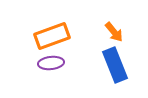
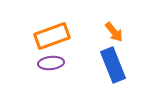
blue rectangle: moved 2 px left
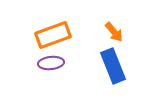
orange rectangle: moved 1 px right, 1 px up
blue rectangle: moved 1 px down
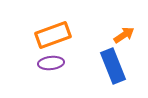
orange arrow: moved 10 px right, 3 px down; rotated 85 degrees counterclockwise
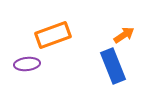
purple ellipse: moved 24 px left, 1 px down
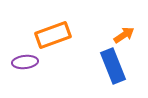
purple ellipse: moved 2 px left, 2 px up
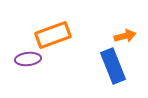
orange arrow: moved 1 px right, 1 px down; rotated 20 degrees clockwise
purple ellipse: moved 3 px right, 3 px up
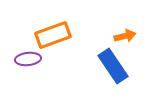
blue rectangle: rotated 12 degrees counterclockwise
